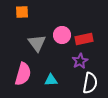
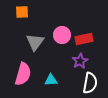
gray triangle: moved 2 px left, 1 px up; rotated 12 degrees clockwise
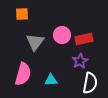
orange square: moved 2 px down
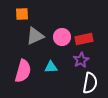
pink circle: moved 2 px down
gray triangle: moved 6 px up; rotated 30 degrees clockwise
purple star: moved 1 px right, 1 px up
pink semicircle: moved 3 px up
cyan triangle: moved 13 px up
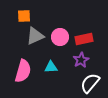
orange square: moved 2 px right, 2 px down
pink circle: moved 2 px left
white semicircle: rotated 150 degrees counterclockwise
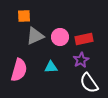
pink semicircle: moved 4 px left, 1 px up
white semicircle: moved 1 px left; rotated 75 degrees counterclockwise
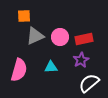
white semicircle: rotated 85 degrees clockwise
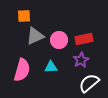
pink circle: moved 1 px left, 3 px down
pink semicircle: moved 3 px right
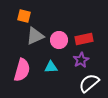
orange square: rotated 16 degrees clockwise
